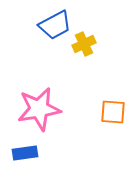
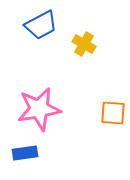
blue trapezoid: moved 14 px left
yellow cross: rotated 35 degrees counterclockwise
orange square: moved 1 px down
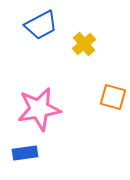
yellow cross: rotated 20 degrees clockwise
orange square: moved 16 px up; rotated 12 degrees clockwise
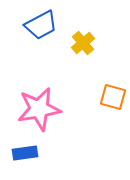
yellow cross: moved 1 px left, 1 px up
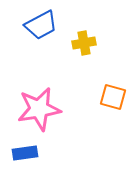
yellow cross: moved 1 px right; rotated 30 degrees clockwise
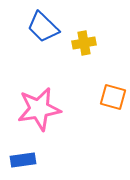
blue trapezoid: moved 2 px right, 2 px down; rotated 72 degrees clockwise
blue rectangle: moved 2 px left, 7 px down
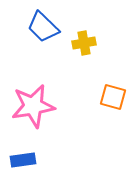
pink star: moved 6 px left, 3 px up
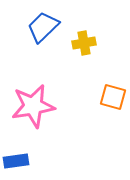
blue trapezoid: rotated 92 degrees clockwise
blue rectangle: moved 7 px left, 1 px down
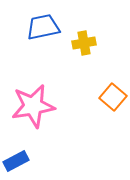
blue trapezoid: rotated 32 degrees clockwise
orange square: rotated 24 degrees clockwise
blue rectangle: rotated 20 degrees counterclockwise
